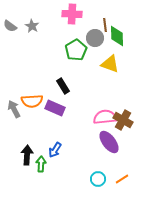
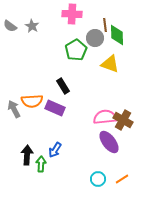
green diamond: moved 1 px up
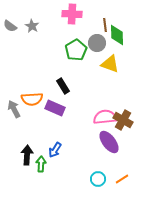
gray circle: moved 2 px right, 5 px down
orange semicircle: moved 2 px up
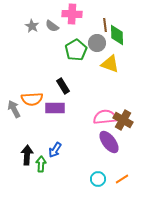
gray semicircle: moved 42 px right
purple rectangle: rotated 24 degrees counterclockwise
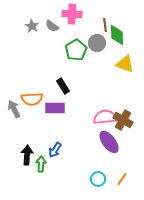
yellow triangle: moved 15 px right
orange line: rotated 24 degrees counterclockwise
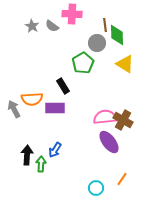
green pentagon: moved 7 px right, 13 px down
yellow triangle: rotated 12 degrees clockwise
cyan circle: moved 2 px left, 9 px down
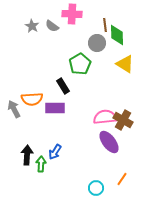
green pentagon: moved 3 px left, 1 px down
blue arrow: moved 2 px down
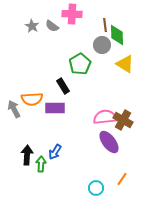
gray circle: moved 5 px right, 2 px down
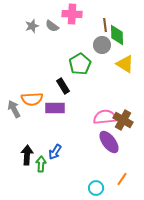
gray star: rotated 24 degrees clockwise
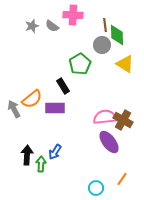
pink cross: moved 1 px right, 1 px down
orange semicircle: rotated 35 degrees counterclockwise
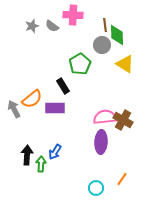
purple ellipse: moved 8 px left; rotated 40 degrees clockwise
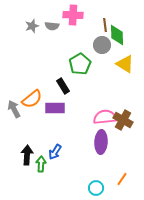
gray semicircle: rotated 32 degrees counterclockwise
